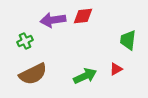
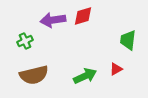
red diamond: rotated 10 degrees counterclockwise
brown semicircle: moved 1 px right, 1 px down; rotated 12 degrees clockwise
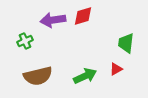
green trapezoid: moved 2 px left, 3 px down
brown semicircle: moved 4 px right, 1 px down
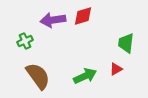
brown semicircle: rotated 112 degrees counterclockwise
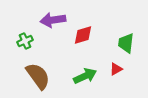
red diamond: moved 19 px down
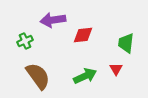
red diamond: rotated 10 degrees clockwise
red triangle: rotated 32 degrees counterclockwise
